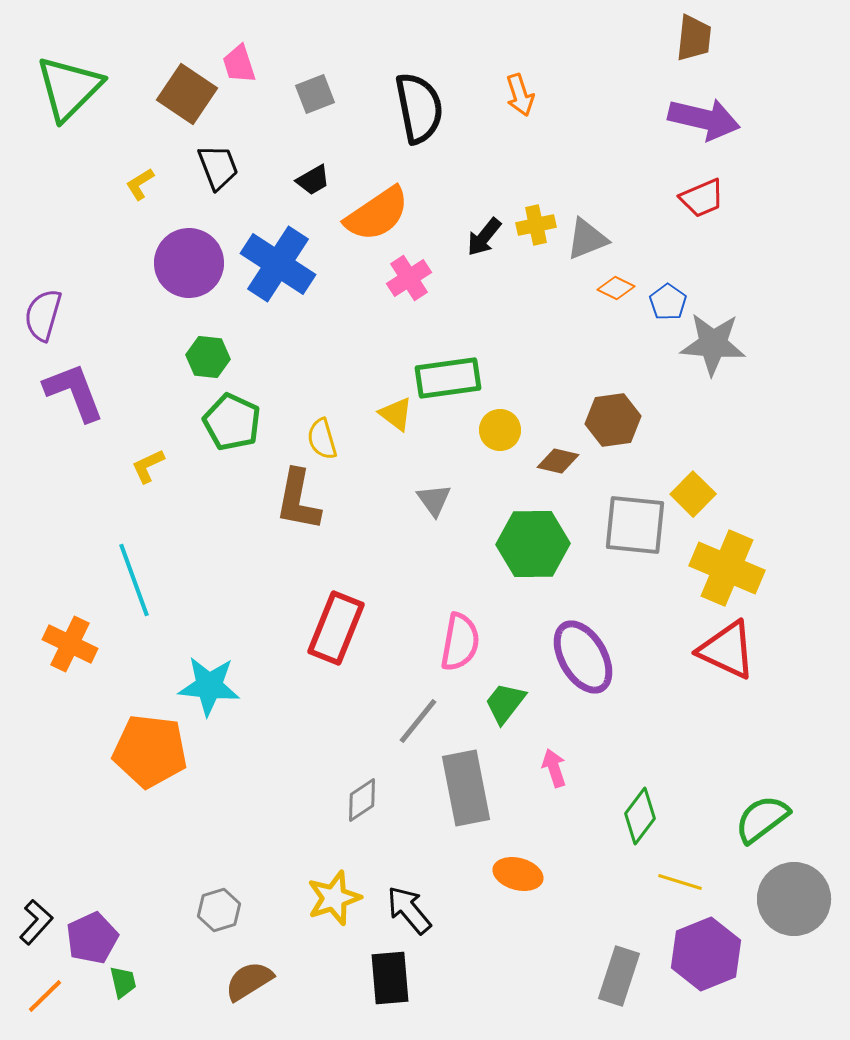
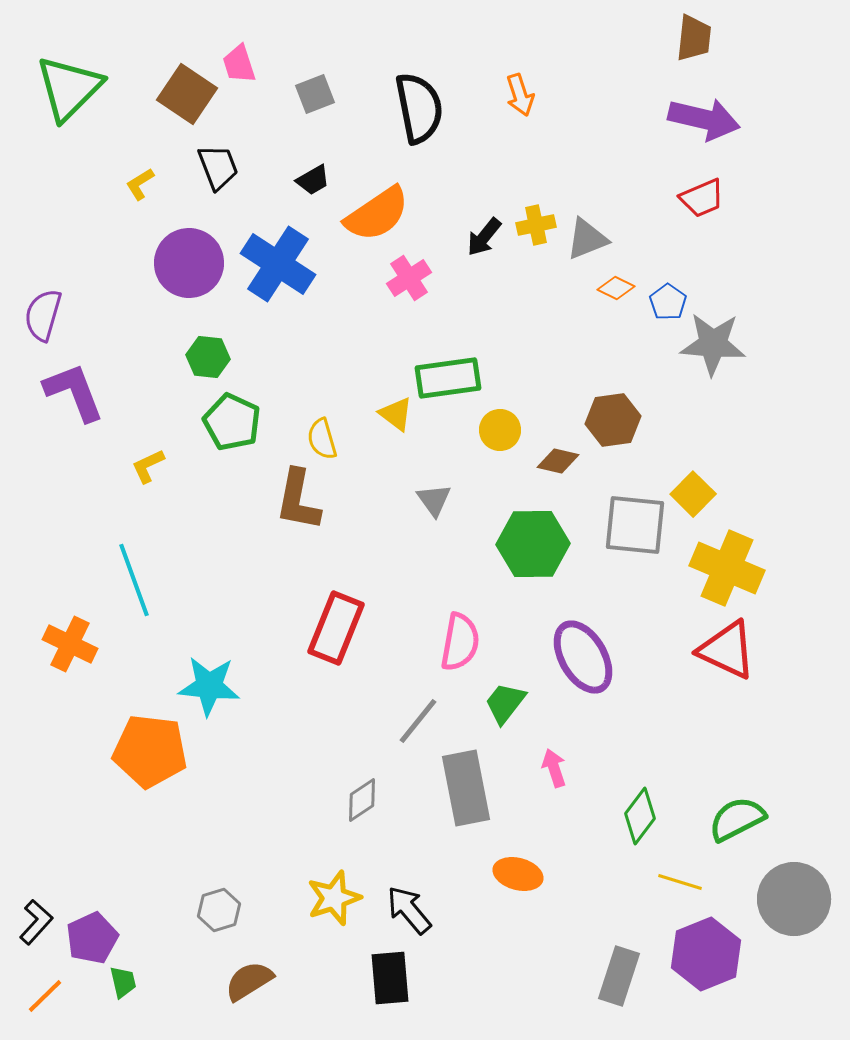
green semicircle at (762, 819): moved 25 px left; rotated 10 degrees clockwise
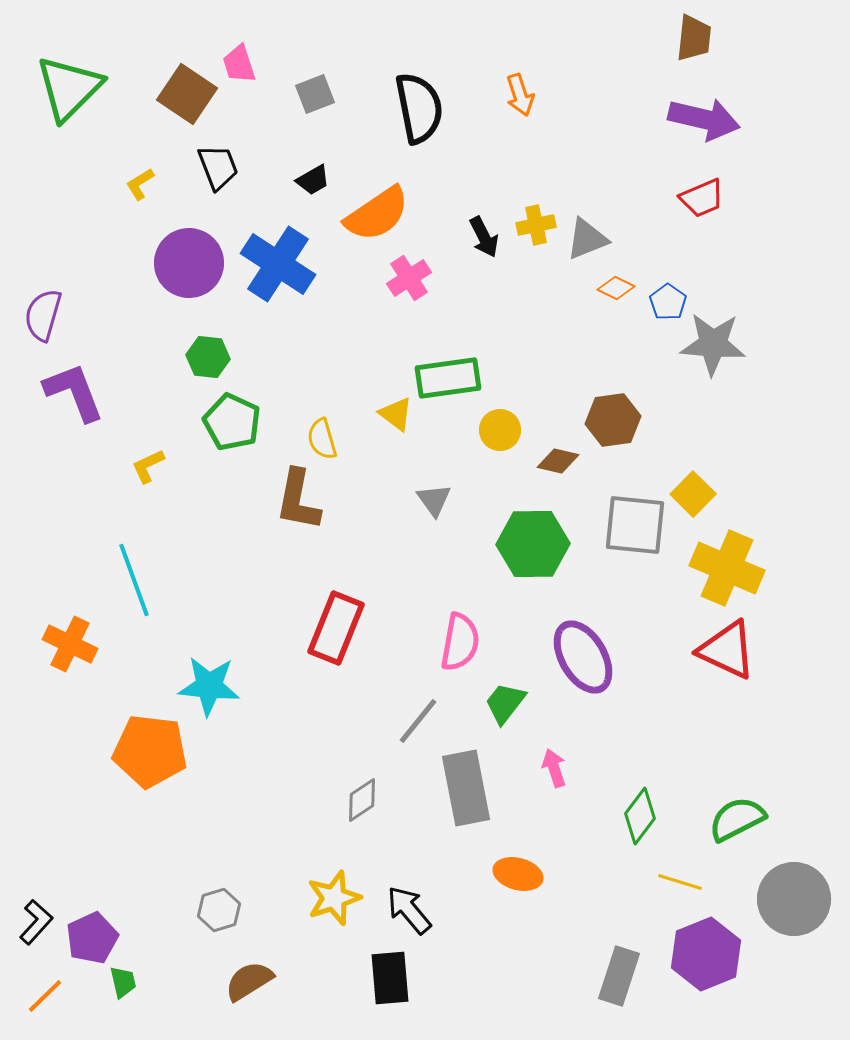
black arrow at (484, 237): rotated 66 degrees counterclockwise
